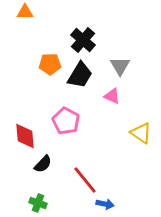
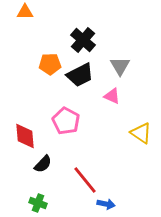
black trapezoid: rotated 32 degrees clockwise
blue arrow: moved 1 px right
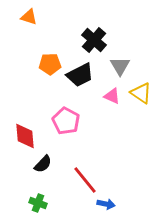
orange triangle: moved 4 px right, 5 px down; rotated 18 degrees clockwise
black cross: moved 11 px right
yellow triangle: moved 40 px up
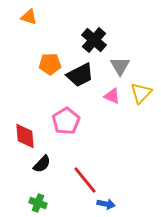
yellow triangle: rotated 40 degrees clockwise
pink pentagon: rotated 12 degrees clockwise
black semicircle: moved 1 px left
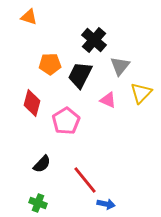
gray triangle: rotated 10 degrees clockwise
black trapezoid: rotated 144 degrees clockwise
pink triangle: moved 4 px left, 4 px down
red diamond: moved 7 px right, 33 px up; rotated 20 degrees clockwise
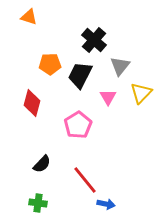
pink triangle: moved 3 px up; rotated 36 degrees clockwise
pink pentagon: moved 12 px right, 4 px down
green cross: rotated 12 degrees counterclockwise
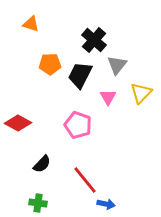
orange triangle: moved 2 px right, 7 px down
gray triangle: moved 3 px left, 1 px up
red diamond: moved 14 px left, 20 px down; rotated 76 degrees counterclockwise
pink pentagon: rotated 20 degrees counterclockwise
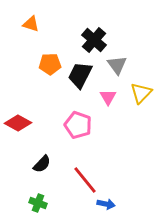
gray triangle: rotated 15 degrees counterclockwise
green cross: rotated 12 degrees clockwise
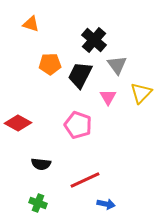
black semicircle: moved 1 px left; rotated 54 degrees clockwise
red line: rotated 76 degrees counterclockwise
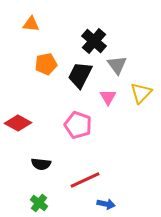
orange triangle: rotated 12 degrees counterclockwise
black cross: moved 1 px down
orange pentagon: moved 4 px left; rotated 10 degrees counterclockwise
green cross: moved 1 px right; rotated 18 degrees clockwise
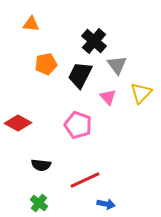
pink triangle: rotated 12 degrees counterclockwise
black semicircle: moved 1 px down
